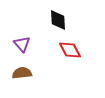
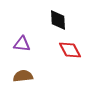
purple triangle: rotated 42 degrees counterclockwise
brown semicircle: moved 1 px right, 3 px down
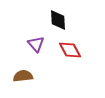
purple triangle: moved 14 px right; rotated 42 degrees clockwise
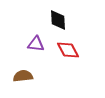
purple triangle: rotated 42 degrees counterclockwise
red diamond: moved 2 px left
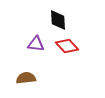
red diamond: moved 1 px left, 4 px up; rotated 15 degrees counterclockwise
brown semicircle: moved 3 px right, 2 px down
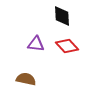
black diamond: moved 4 px right, 4 px up
brown semicircle: moved 1 px down; rotated 18 degrees clockwise
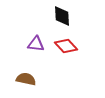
red diamond: moved 1 px left
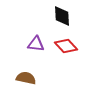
brown semicircle: moved 1 px up
